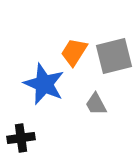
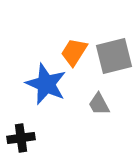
blue star: moved 2 px right
gray trapezoid: moved 3 px right
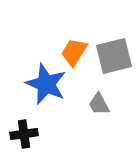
black cross: moved 3 px right, 4 px up
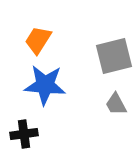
orange trapezoid: moved 36 px left, 12 px up
blue star: moved 1 px left, 1 px down; rotated 18 degrees counterclockwise
gray trapezoid: moved 17 px right
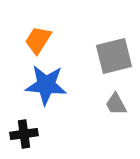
blue star: moved 1 px right
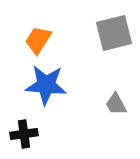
gray square: moved 23 px up
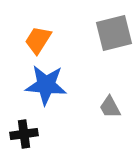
gray trapezoid: moved 6 px left, 3 px down
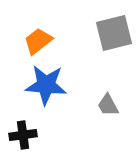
orange trapezoid: moved 1 px down; rotated 20 degrees clockwise
gray trapezoid: moved 2 px left, 2 px up
black cross: moved 1 px left, 1 px down
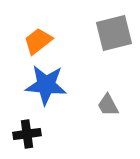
black cross: moved 4 px right, 1 px up
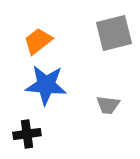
gray trapezoid: rotated 55 degrees counterclockwise
